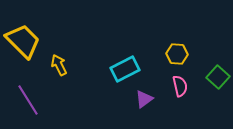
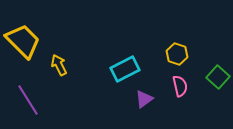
yellow hexagon: rotated 15 degrees clockwise
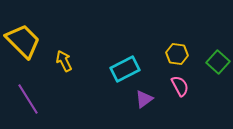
yellow hexagon: rotated 10 degrees counterclockwise
yellow arrow: moved 5 px right, 4 px up
green square: moved 15 px up
pink semicircle: rotated 15 degrees counterclockwise
purple line: moved 1 px up
